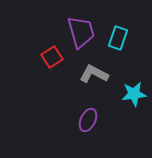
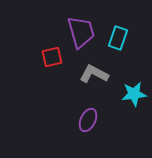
red square: rotated 20 degrees clockwise
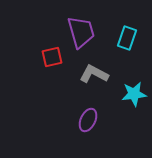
cyan rectangle: moved 9 px right
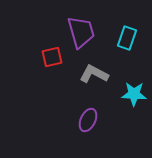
cyan star: rotated 10 degrees clockwise
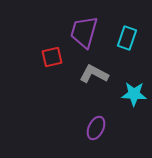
purple trapezoid: moved 3 px right; rotated 148 degrees counterclockwise
purple ellipse: moved 8 px right, 8 px down
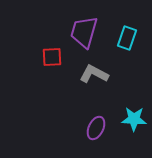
red square: rotated 10 degrees clockwise
cyan star: moved 25 px down
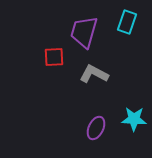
cyan rectangle: moved 16 px up
red square: moved 2 px right
